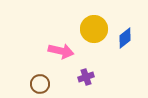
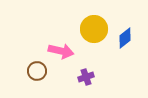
brown circle: moved 3 px left, 13 px up
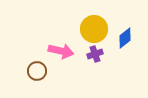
purple cross: moved 9 px right, 23 px up
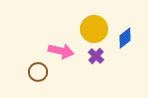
purple cross: moved 1 px right, 2 px down; rotated 28 degrees counterclockwise
brown circle: moved 1 px right, 1 px down
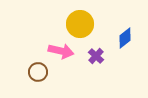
yellow circle: moved 14 px left, 5 px up
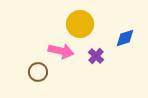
blue diamond: rotated 20 degrees clockwise
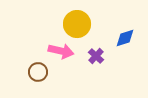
yellow circle: moved 3 px left
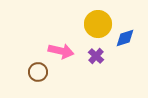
yellow circle: moved 21 px right
